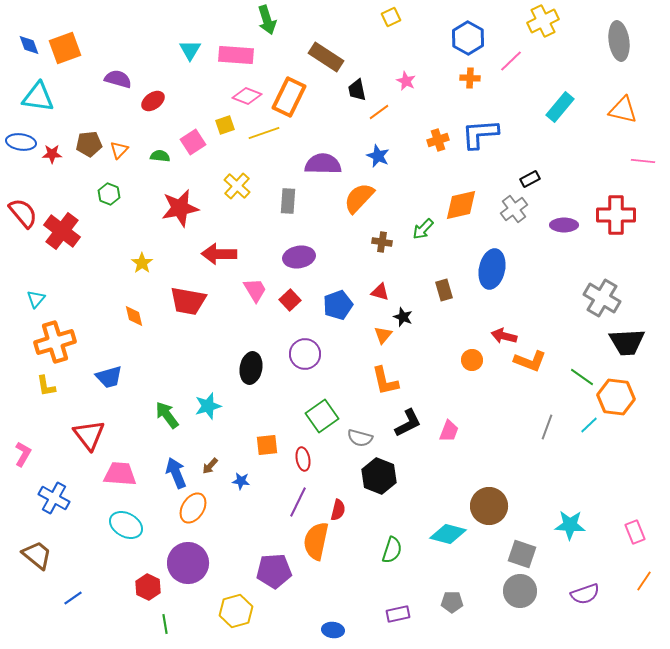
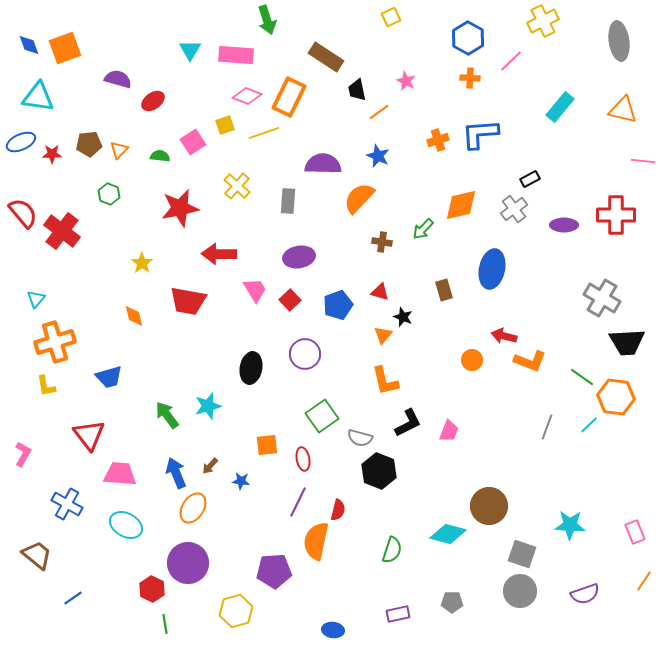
blue ellipse at (21, 142): rotated 32 degrees counterclockwise
black hexagon at (379, 476): moved 5 px up
blue cross at (54, 498): moved 13 px right, 6 px down
red hexagon at (148, 587): moved 4 px right, 2 px down
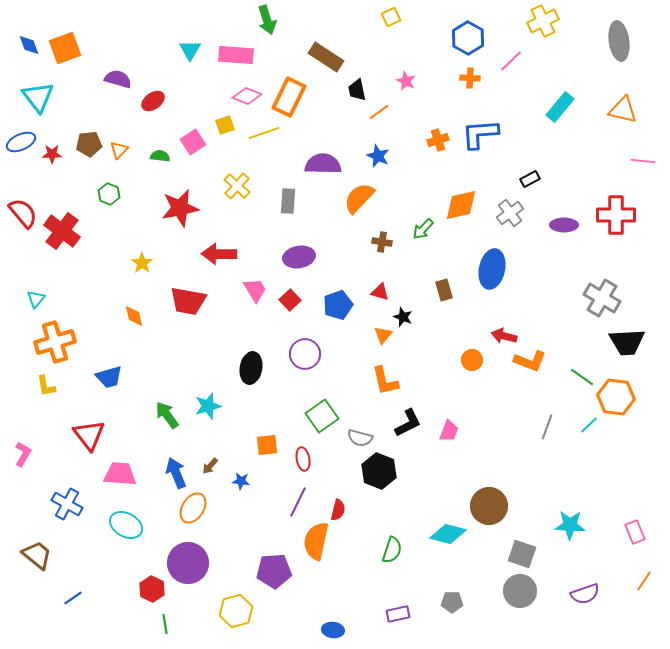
cyan triangle at (38, 97): rotated 44 degrees clockwise
gray cross at (514, 209): moved 4 px left, 4 px down
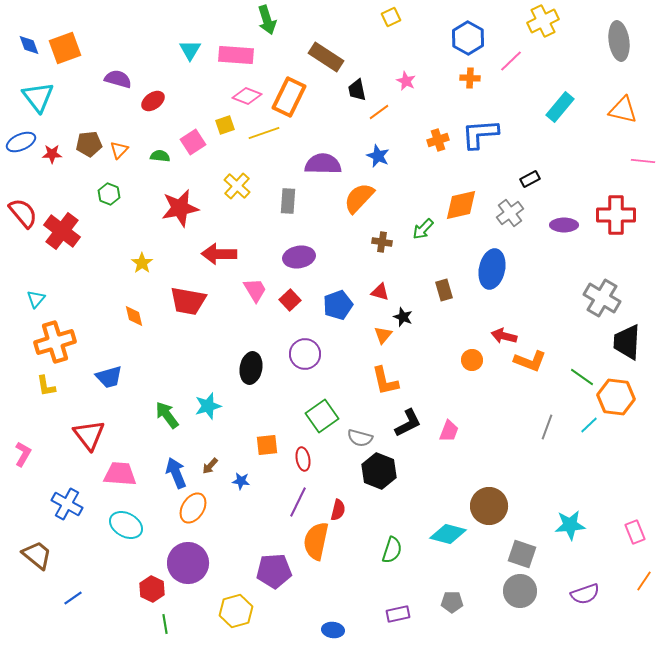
black trapezoid at (627, 342): rotated 96 degrees clockwise
cyan star at (570, 525): rotated 8 degrees counterclockwise
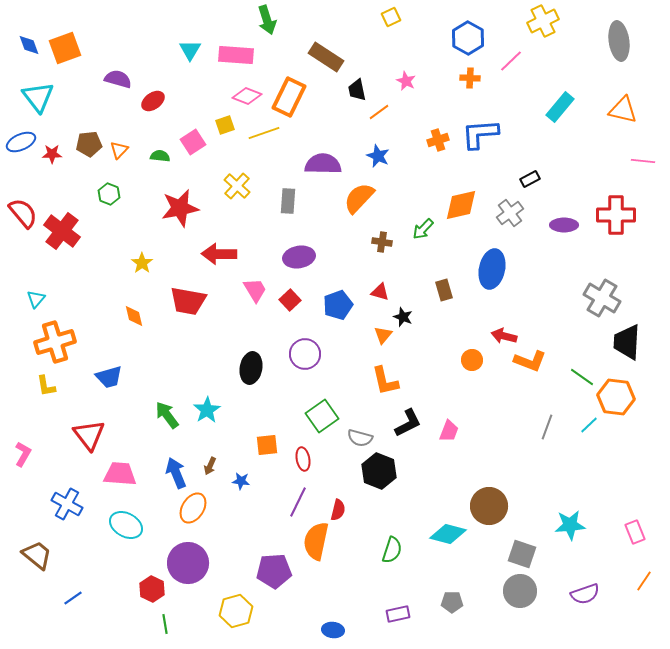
cyan star at (208, 406): moved 1 px left, 4 px down; rotated 16 degrees counterclockwise
brown arrow at (210, 466): rotated 18 degrees counterclockwise
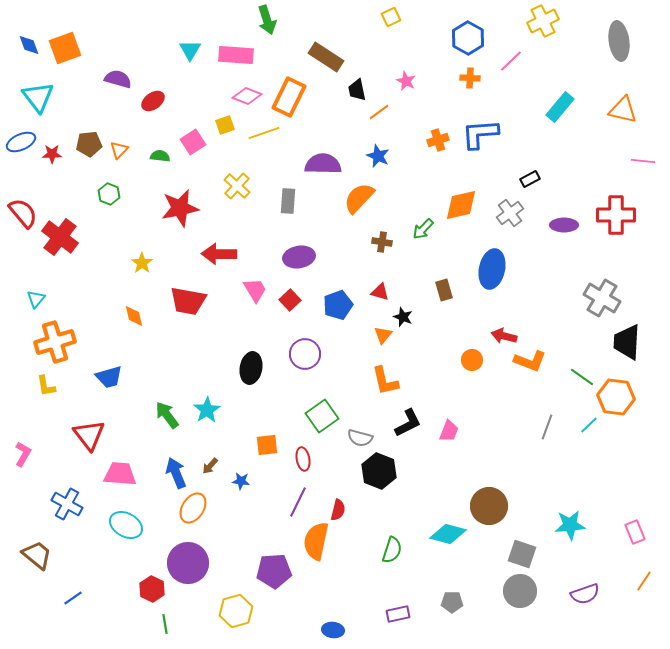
red cross at (62, 231): moved 2 px left, 6 px down
brown arrow at (210, 466): rotated 18 degrees clockwise
